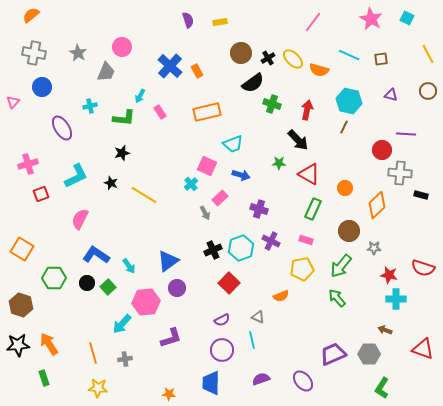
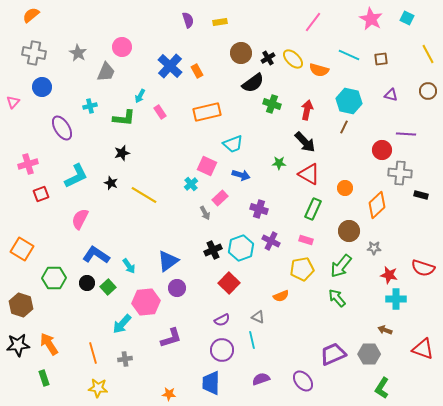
black arrow at (298, 140): moved 7 px right, 2 px down
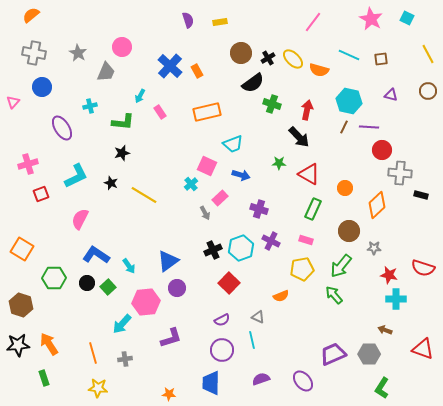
green L-shape at (124, 118): moved 1 px left, 4 px down
purple line at (406, 134): moved 37 px left, 7 px up
black arrow at (305, 142): moved 6 px left, 5 px up
green arrow at (337, 298): moved 3 px left, 3 px up
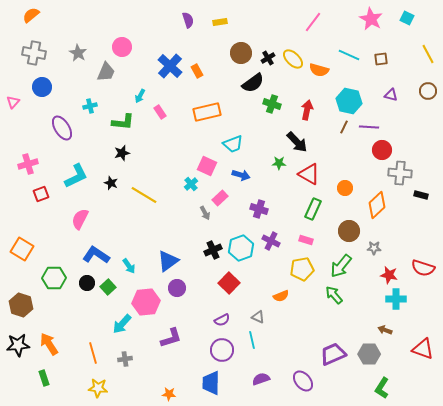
black arrow at (299, 137): moved 2 px left, 5 px down
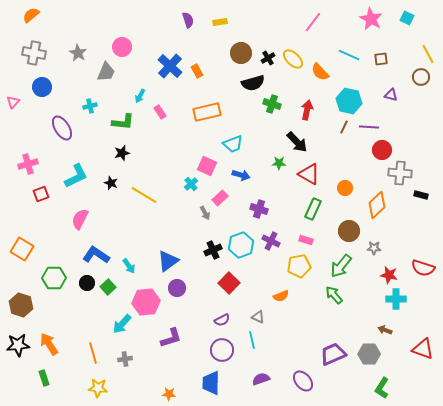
orange semicircle at (319, 70): moved 1 px right, 2 px down; rotated 30 degrees clockwise
black semicircle at (253, 83): rotated 20 degrees clockwise
brown circle at (428, 91): moved 7 px left, 14 px up
cyan hexagon at (241, 248): moved 3 px up
yellow pentagon at (302, 269): moved 3 px left, 3 px up
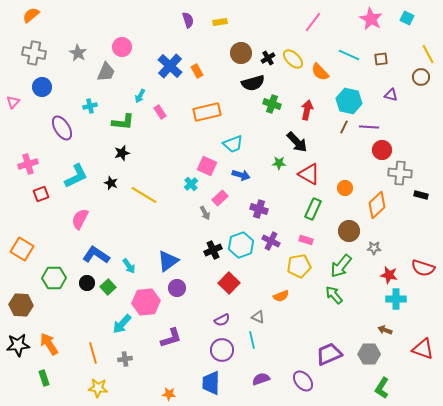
brown hexagon at (21, 305): rotated 15 degrees counterclockwise
purple trapezoid at (333, 354): moved 4 px left
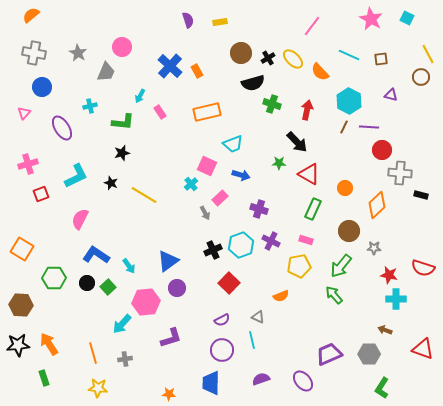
pink line at (313, 22): moved 1 px left, 4 px down
cyan hexagon at (349, 101): rotated 15 degrees clockwise
pink triangle at (13, 102): moved 11 px right, 11 px down
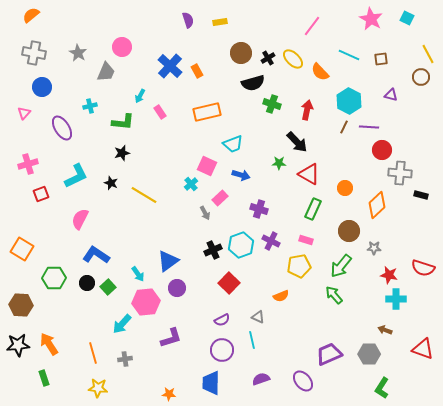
cyan arrow at (129, 266): moved 9 px right, 8 px down
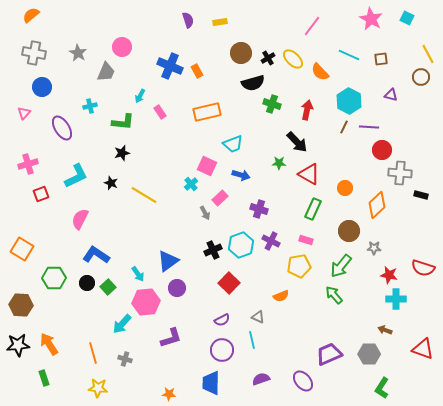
blue cross at (170, 66): rotated 20 degrees counterclockwise
gray cross at (125, 359): rotated 24 degrees clockwise
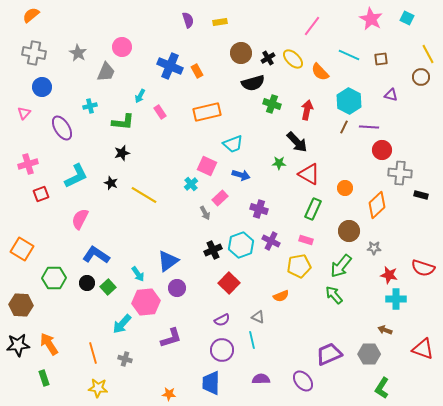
purple semicircle at (261, 379): rotated 18 degrees clockwise
